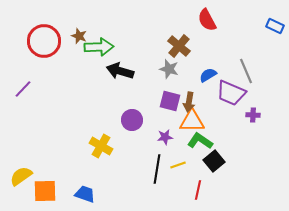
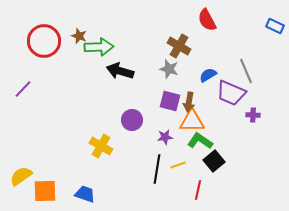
brown cross: rotated 10 degrees counterclockwise
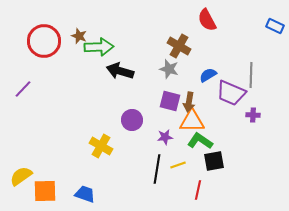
gray line: moved 5 px right, 4 px down; rotated 25 degrees clockwise
black square: rotated 30 degrees clockwise
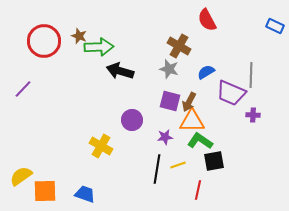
blue semicircle: moved 2 px left, 3 px up
brown arrow: rotated 18 degrees clockwise
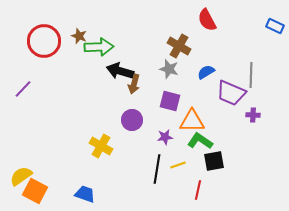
brown arrow: moved 55 px left, 18 px up; rotated 12 degrees counterclockwise
orange square: moved 10 px left; rotated 30 degrees clockwise
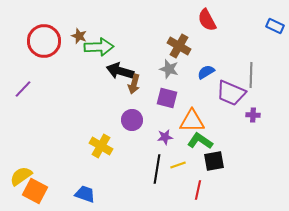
purple square: moved 3 px left, 3 px up
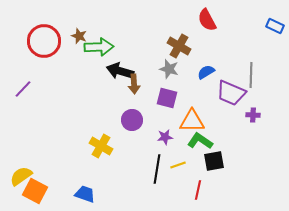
brown arrow: rotated 18 degrees counterclockwise
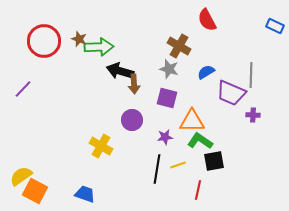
brown star: moved 3 px down
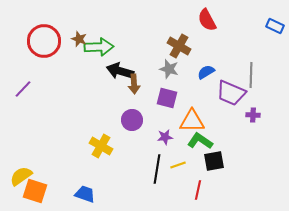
orange square: rotated 10 degrees counterclockwise
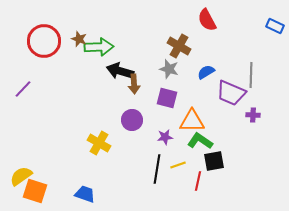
yellow cross: moved 2 px left, 3 px up
red line: moved 9 px up
